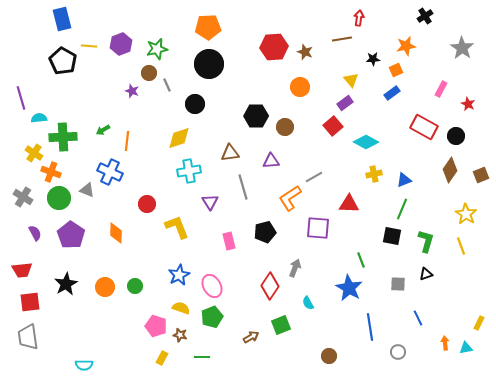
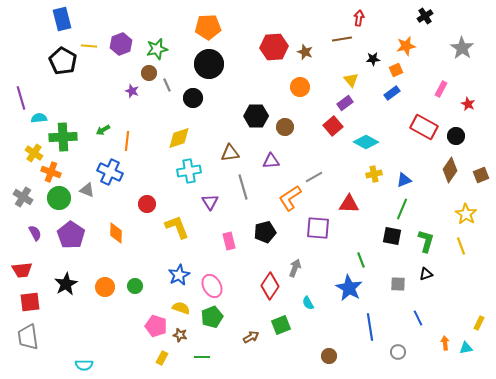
black circle at (195, 104): moved 2 px left, 6 px up
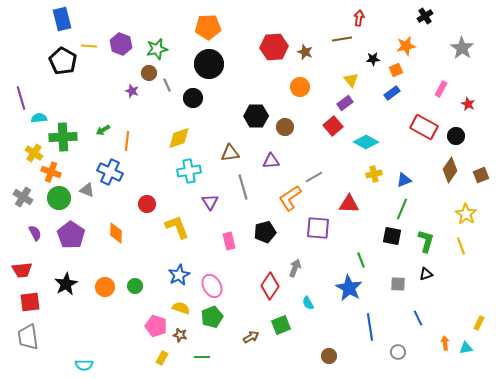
purple hexagon at (121, 44): rotated 20 degrees counterclockwise
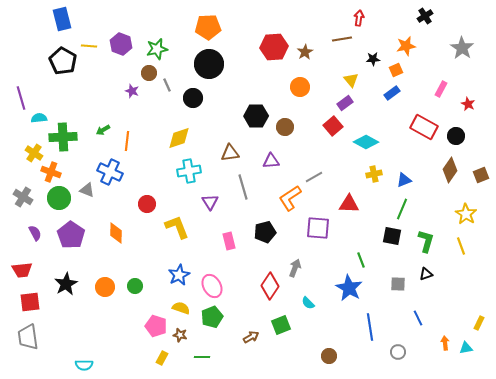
brown star at (305, 52): rotated 21 degrees clockwise
cyan semicircle at (308, 303): rotated 16 degrees counterclockwise
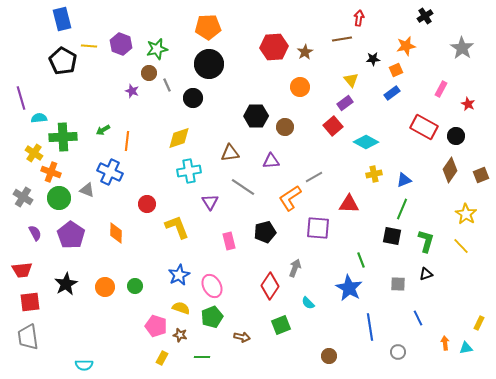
gray line at (243, 187): rotated 40 degrees counterclockwise
yellow line at (461, 246): rotated 24 degrees counterclockwise
brown arrow at (251, 337): moved 9 px left; rotated 42 degrees clockwise
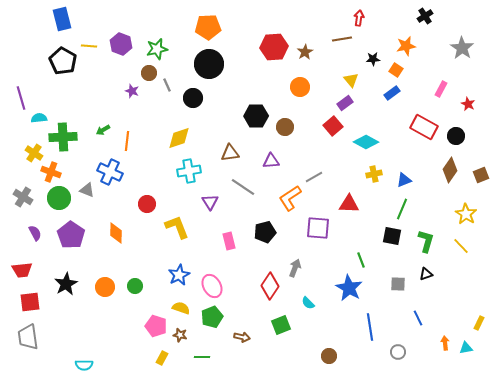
orange square at (396, 70): rotated 32 degrees counterclockwise
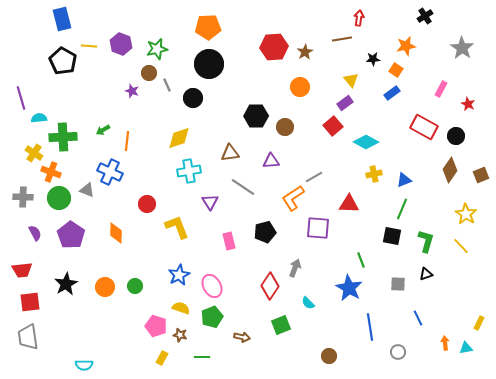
gray cross at (23, 197): rotated 30 degrees counterclockwise
orange L-shape at (290, 198): moved 3 px right
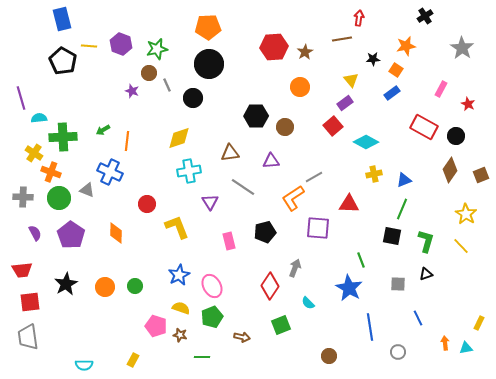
yellow rectangle at (162, 358): moved 29 px left, 2 px down
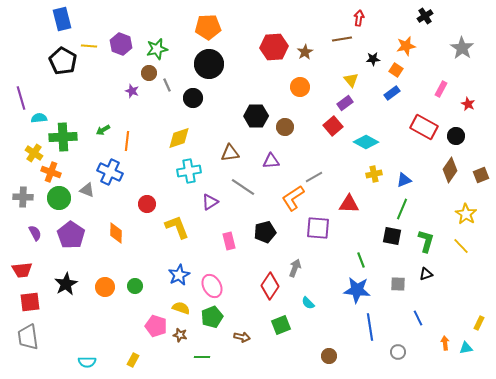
purple triangle at (210, 202): rotated 30 degrees clockwise
blue star at (349, 288): moved 8 px right, 2 px down; rotated 24 degrees counterclockwise
cyan semicircle at (84, 365): moved 3 px right, 3 px up
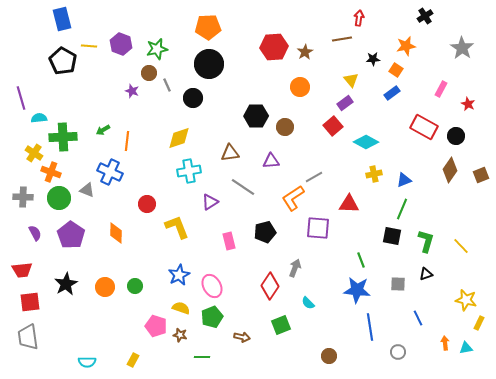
yellow star at (466, 214): moved 86 px down; rotated 20 degrees counterclockwise
